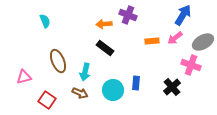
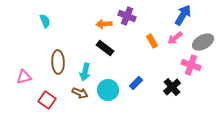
purple cross: moved 1 px left, 1 px down
orange rectangle: rotated 64 degrees clockwise
brown ellipse: moved 1 px down; rotated 20 degrees clockwise
blue rectangle: rotated 40 degrees clockwise
cyan circle: moved 5 px left
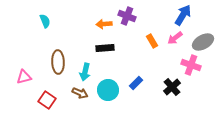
black rectangle: rotated 42 degrees counterclockwise
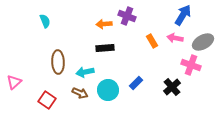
pink arrow: rotated 49 degrees clockwise
cyan arrow: rotated 66 degrees clockwise
pink triangle: moved 10 px left, 5 px down; rotated 28 degrees counterclockwise
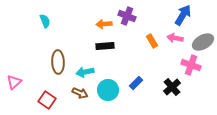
black rectangle: moved 2 px up
